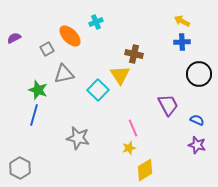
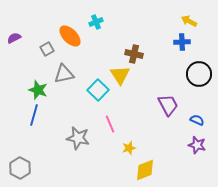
yellow arrow: moved 7 px right
pink line: moved 23 px left, 4 px up
yellow diamond: rotated 10 degrees clockwise
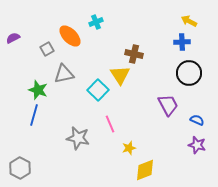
purple semicircle: moved 1 px left
black circle: moved 10 px left, 1 px up
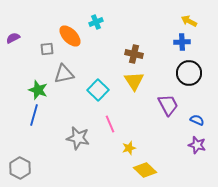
gray square: rotated 24 degrees clockwise
yellow triangle: moved 14 px right, 6 px down
yellow diamond: rotated 65 degrees clockwise
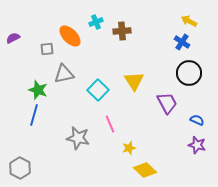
blue cross: rotated 35 degrees clockwise
brown cross: moved 12 px left, 23 px up; rotated 18 degrees counterclockwise
purple trapezoid: moved 1 px left, 2 px up
